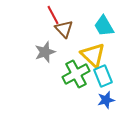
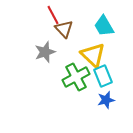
green cross: moved 3 px down
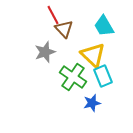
green cross: moved 3 px left; rotated 28 degrees counterclockwise
blue star: moved 14 px left, 3 px down
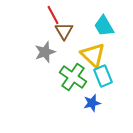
brown triangle: moved 2 px down; rotated 12 degrees clockwise
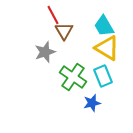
yellow triangle: moved 14 px right, 7 px up; rotated 12 degrees counterclockwise
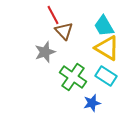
brown triangle: rotated 12 degrees counterclockwise
cyan rectangle: moved 3 px right; rotated 35 degrees counterclockwise
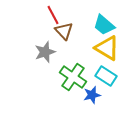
cyan trapezoid: moved 1 px up; rotated 20 degrees counterclockwise
blue star: moved 8 px up
